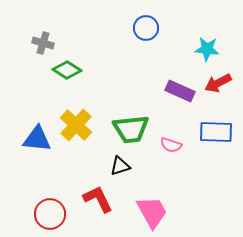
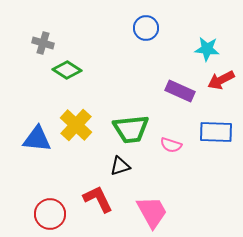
red arrow: moved 3 px right, 3 px up
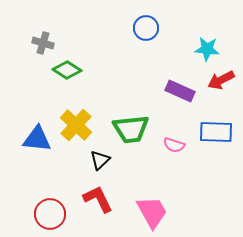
pink semicircle: moved 3 px right
black triangle: moved 20 px left, 6 px up; rotated 25 degrees counterclockwise
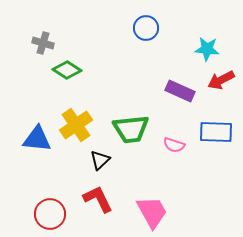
yellow cross: rotated 12 degrees clockwise
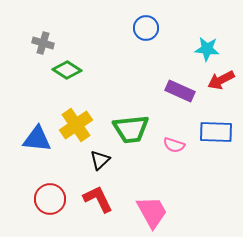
red circle: moved 15 px up
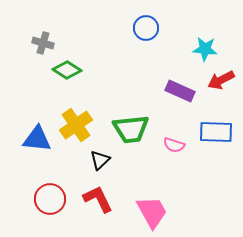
cyan star: moved 2 px left
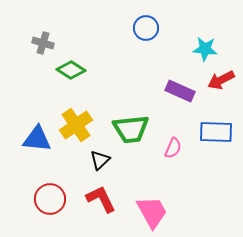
green diamond: moved 4 px right
pink semicircle: moved 1 px left, 3 px down; rotated 85 degrees counterclockwise
red L-shape: moved 3 px right
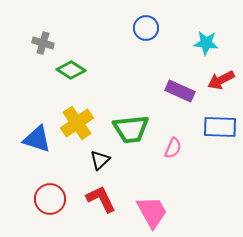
cyan star: moved 1 px right, 6 px up
yellow cross: moved 1 px right, 2 px up
blue rectangle: moved 4 px right, 5 px up
blue triangle: rotated 12 degrees clockwise
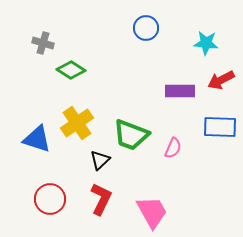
purple rectangle: rotated 24 degrees counterclockwise
green trapezoid: moved 6 px down; rotated 27 degrees clockwise
red L-shape: rotated 52 degrees clockwise
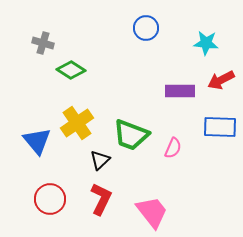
blue triangle: moved 2 px down; rotated 32 degrees clockwise
pink trapezoid: rotated 9 degrees counterclockwise
